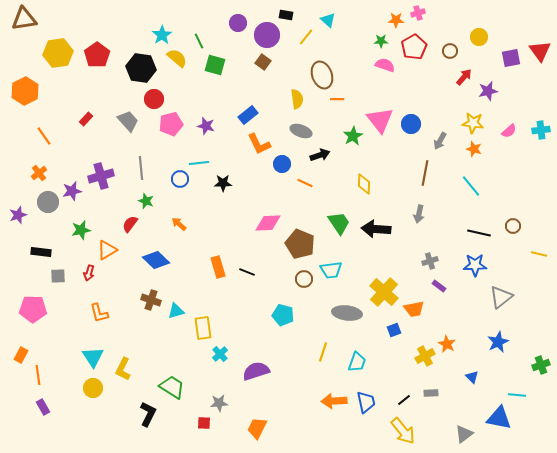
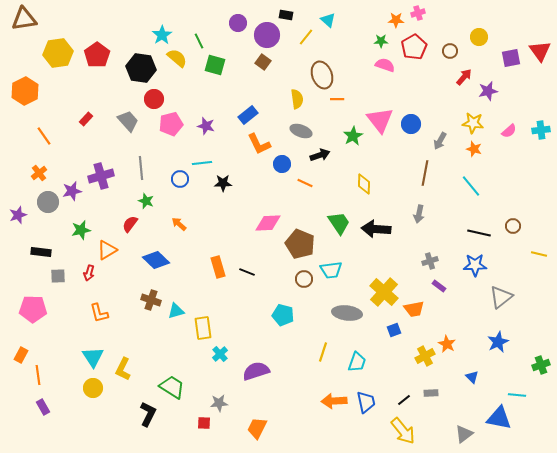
cyan line at (199, 163): moved 3 px right
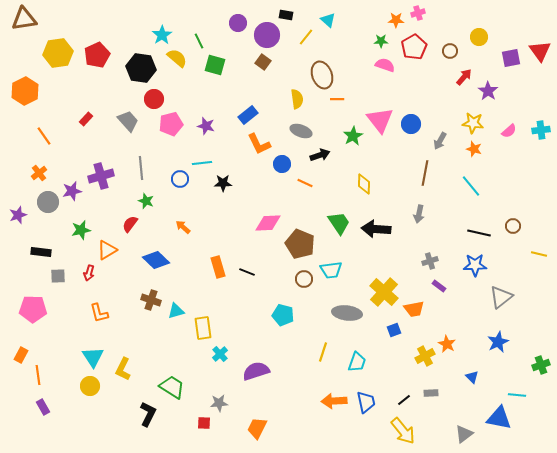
red pentagon at (97, 55): rotated 10 degrees clockwise
purple star at (488, 91): rotated 24 degrees counterclockwise
orange arrow at (179, 224): moved 4 px right, 3 px down
yellow circle at (93, 388): moved 3 px left, 2 px up
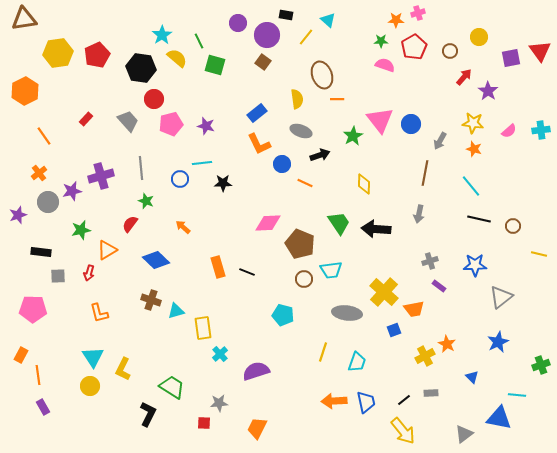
blue rectangle at (248, 115): moved 9 px right, 2 px up
black line at (479, 233): moved 14 px up
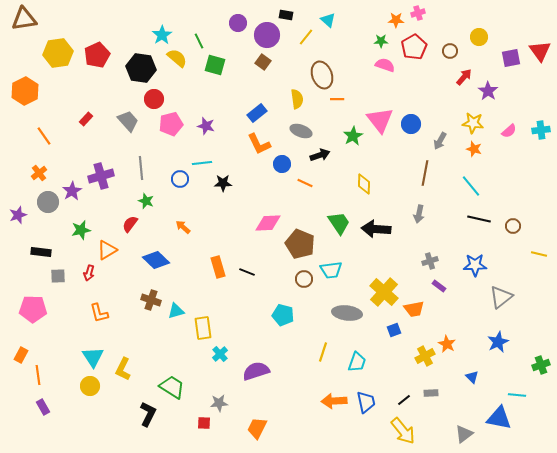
purple star at (72, 191): rotated 18 degrees counterclockwise
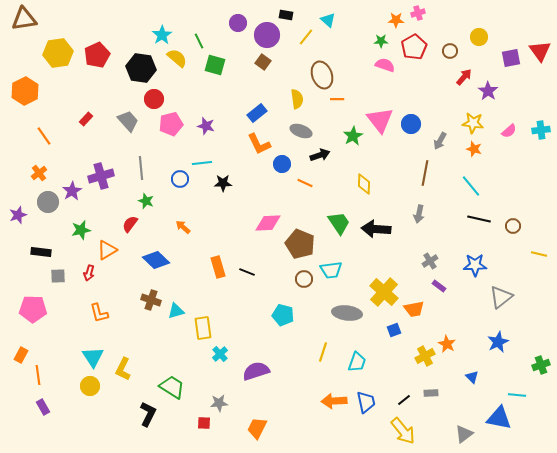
gray cross at (430, 261): rotated 14 degrees counterclockwise
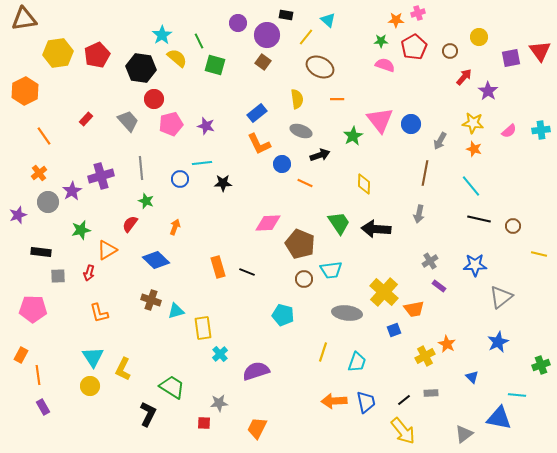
brown ellipse at (322, 75): moved 2 px left, 8 px up; rotated 44 degrees counterclockwise
orange arrow at (183, 227): moved 8 px left; rotated 70 degrees clockwise
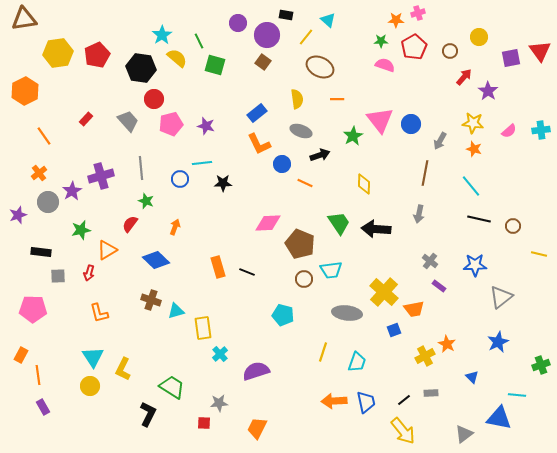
gray cross at (430, 261): rotated 21 degrees counterclockwise
